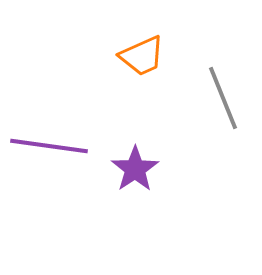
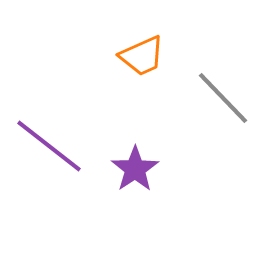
gray line: rotated 22 degrees counterclockwise
purple line: rotated 30 degrees clockwise
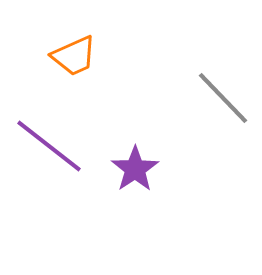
orange trapezoid: moved 68 px left
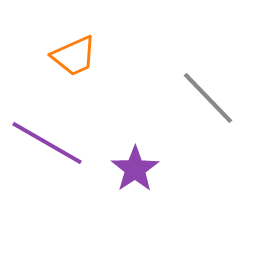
gray line: moved 15 px left
purple line: moved 2 px left, 3 px up; rotated 8 degrees counterclockwise
